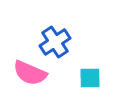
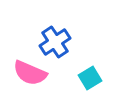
cyan square: rotated 30 degrees counterclockwise
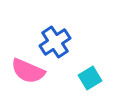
pink semicircle: moved 2 px left, 2 px up
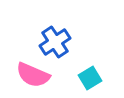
pink semicircle: moved 5 px right, 4 px down
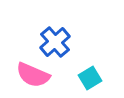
blue cross: rotated 8 degrees counterclockwise
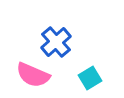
blue cross: moved 1 px right
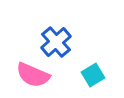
cyan square: moved 3 px right, 3 px up
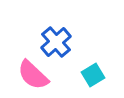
pink semicircle: rotated 20 degrees clockwise
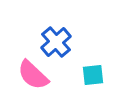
cyan square: rotated 25 degrees clockwise
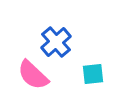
cyan square: moved 1 px up
